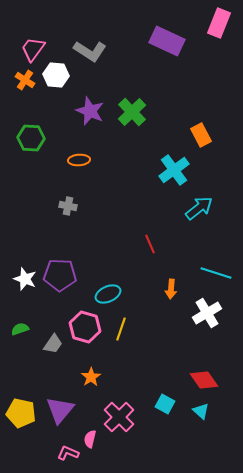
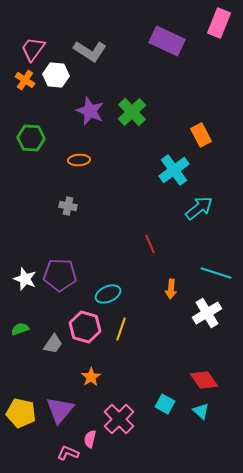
pink cross: moved 2 px down
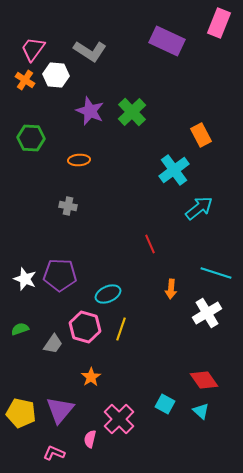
pink L-shape: moved 14 px left
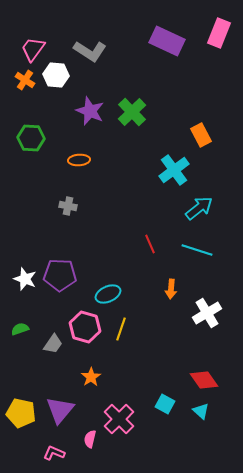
pink rectangle: moved 10 px down
cyan line: moved 19 px left, 23 px up
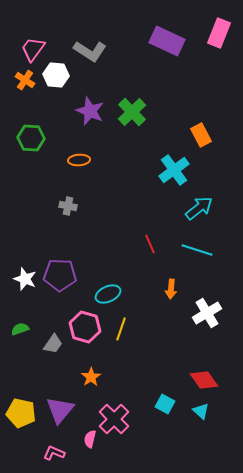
pink cross: moved 5 px left
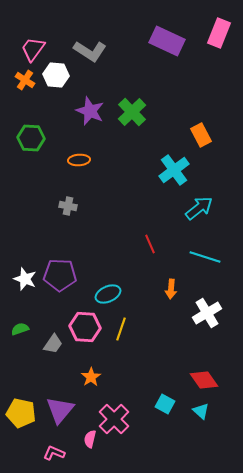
cyan line: moved 8 px right, 7 px down
pink hexagon: rotated 12 degrees counterclockwise
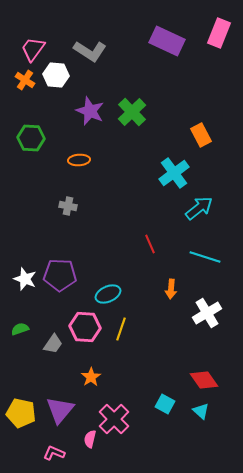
cyan cross: moved 3 px down
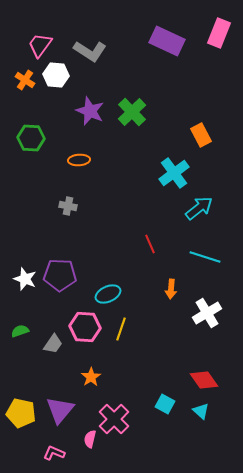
pink trapezoid: moved 7 px right, 4 px up
green semicircle: moved 2 px down
